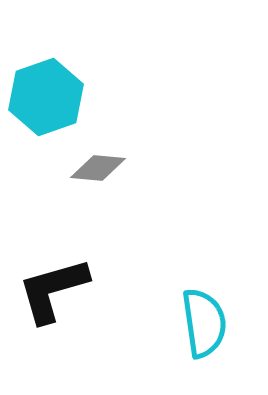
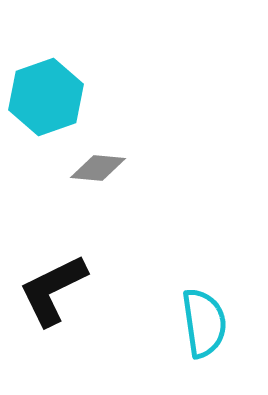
black L-shape: rotated 10 degrees counterclockwise
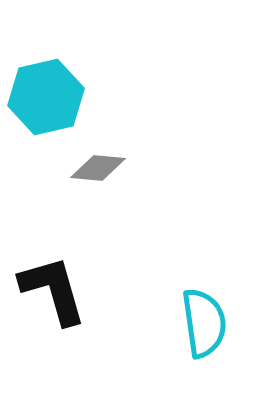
cyan hexagon: rotated 6 degrees clockwise
black L-shape: rotated 100 degrees clockwise
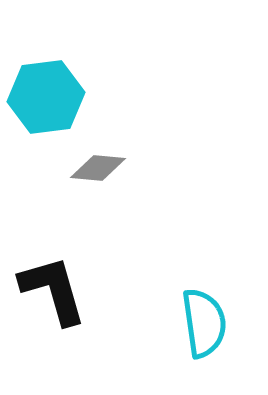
cyan hexagon: rotated 6 degrees clockwise
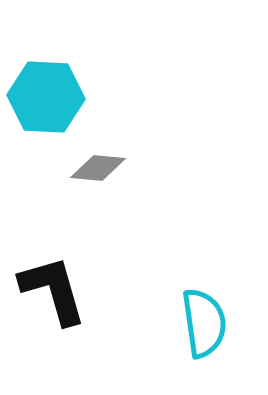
cyan hexagon: rotated 10 degrees clockwise
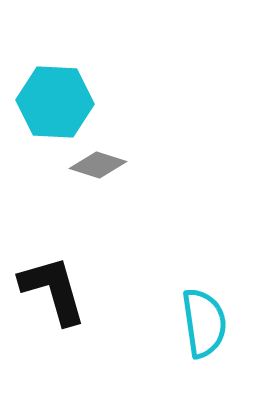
cyan hexagon: moved 9 px right, 5 px down
gray diamond: moved 3 px up; rotated 12 degrees clockwise
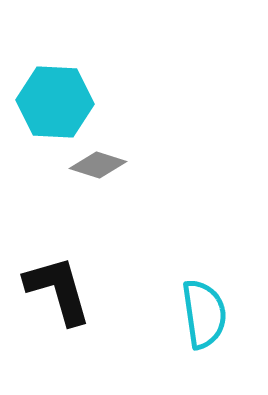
black L-shape: moved 5 px right
cyan semicircle: moved 9 px up
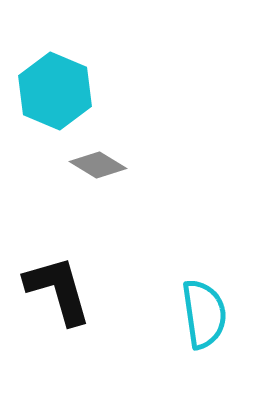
cyan hexagon: moved 11 px up; rotated 20 degrees clockwise
gray diamond: rotated 14 degrees clockwise
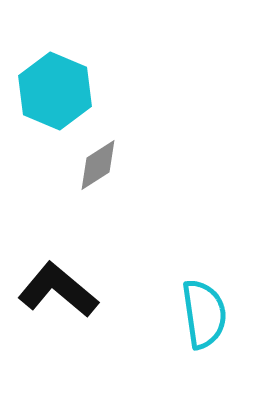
gray diamond: rotated 64 degrees counterclockwise
black L-shape: rotated 34 degrees counterclockwise
